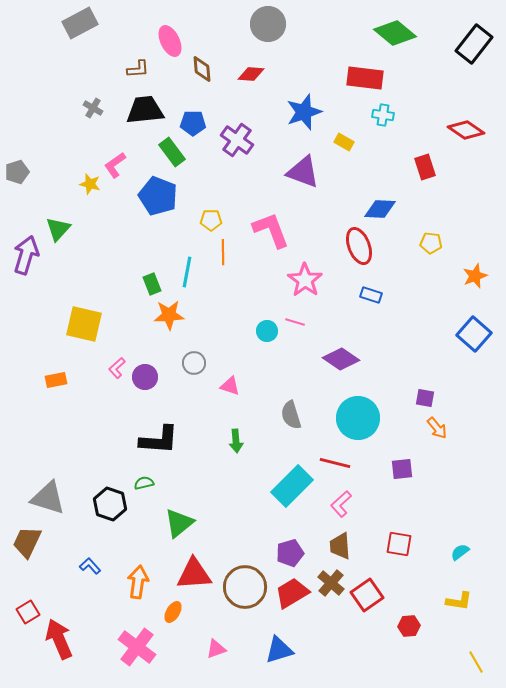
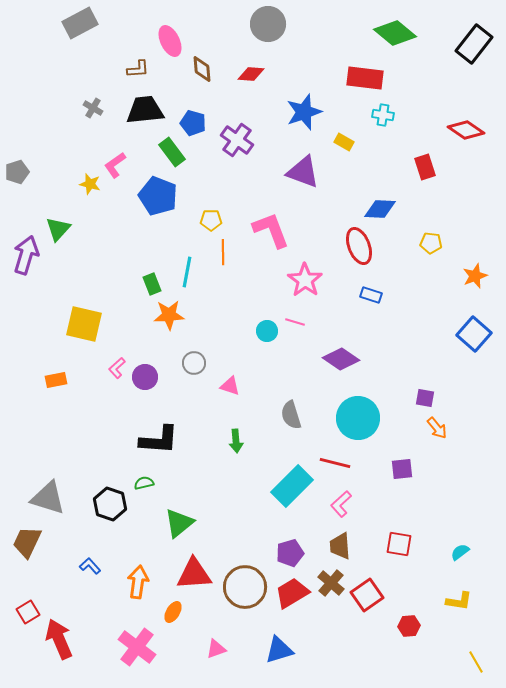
blue pentagon at (193, 123): rotated 15 degrees clockwise
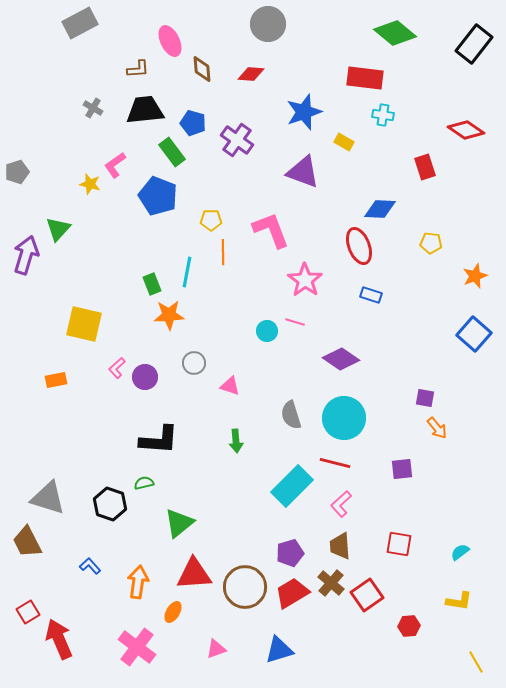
cyan circle at (358, 418): moved 14 px left
brown trapezoid at (27, 542): rotated 52 degrees counterclockwise
